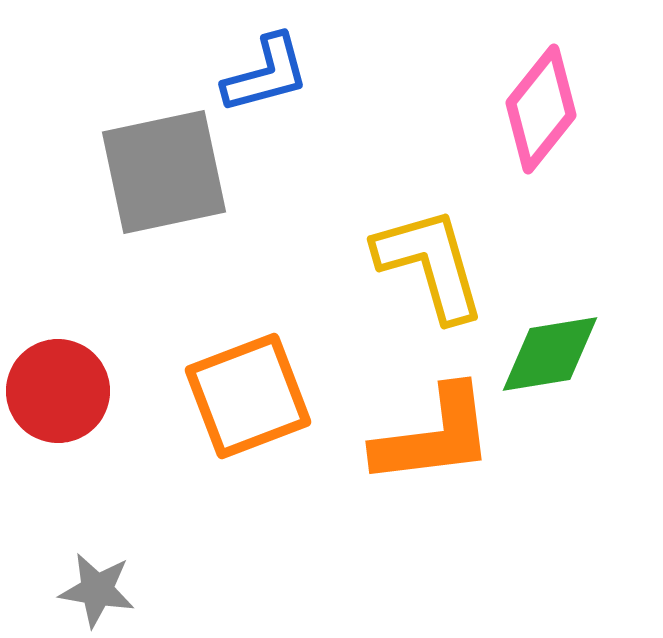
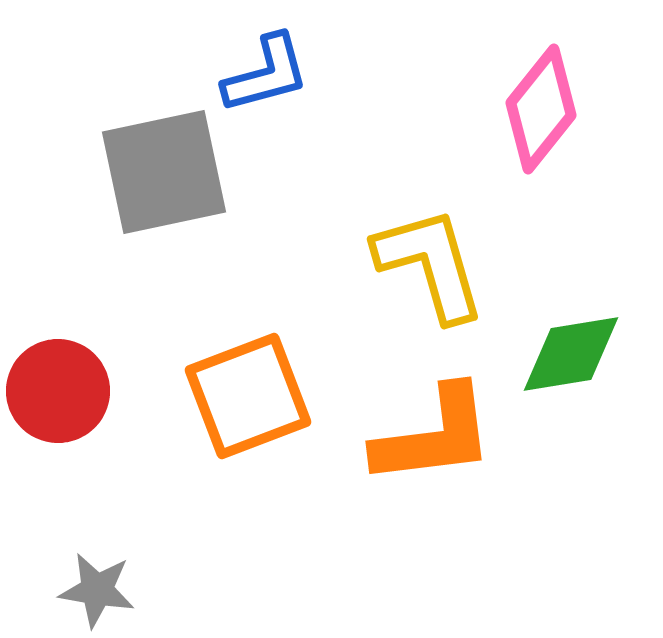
green diamond: moved 21 px right
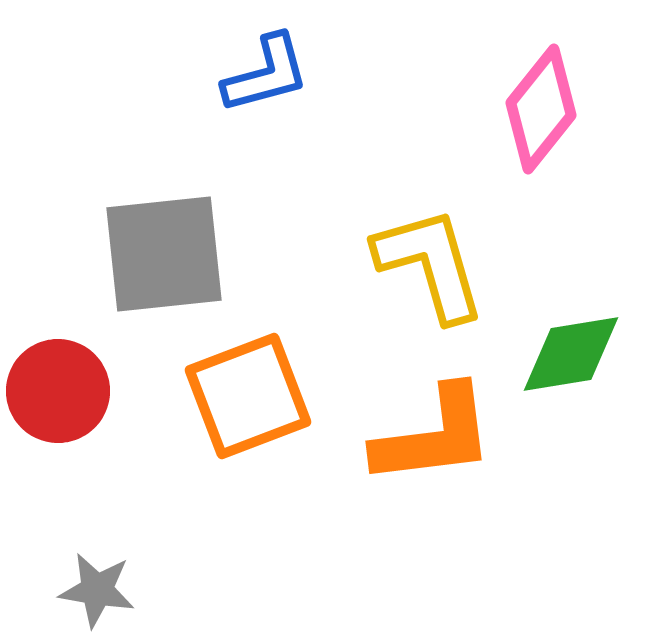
gray square: moved 82 px down; rotated 6 degrees clockwise
